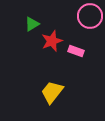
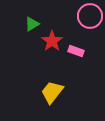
red star: rotated 15 degrees counterclockwise
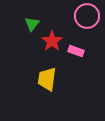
pink circle: moved 3 px left
green triangle: rotated 21 degrees counterclockwise
yellow trapezoid: moved 5 px left, 13 px up; rotated 30 degrees counterclockwise
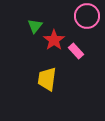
green triangle: moved 3 px right, 2 px down
red star: moved 2 px right, 1 px up
pink rectangle: rotated 28 degrees clockwise
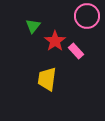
green triangle: moved 2 px left
red star: moved 1 px right, 1 px down
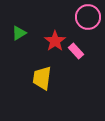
pink circle: moved 1 px right, 1 px down
green triangle: moved 14 px left, 7 px down; rotated 21 degrees clockwise
yellow trapezoid: moved 5 px left, 1 px up
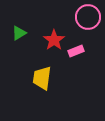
red star: moved 1 px left, 1 px up
pink rectangle: rotated 70 degrees counterclockwise
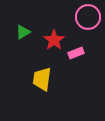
green triangle: moved 4 px right, 1 px up
pink rectangle: moved 2 px down
yellow trapezoid: moved 1 px down
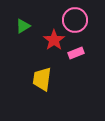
pink circle: moved 13 px left, 3 px down
green triangle: moved 6 px up
